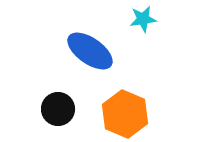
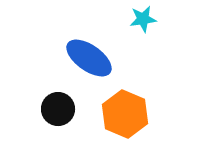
blue ellipse: moved 1 px left, 7 px down
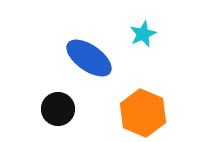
cyan star: moved 15 px down; rotated 16 degrees counterclockwise
orange hexagon: moved 18 px right, 1 px up
